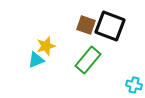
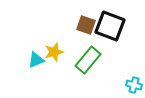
yellow star: moved 8 px right, 6 px down
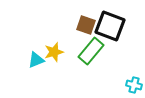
green rectangle: moved 3 px right, 9 px up
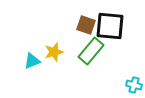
black square: rotated 16 degrees counterclockwise
cyan triangle: moved 4 px left, 1 px down
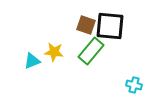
yellow star: rotated 24 degrees clockwise
